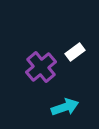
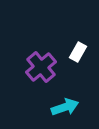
white rectangle: moved 3 px right; rotated 24 degrees counterclockwise
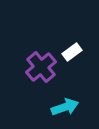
white rectangle: moved 6 px left; rotated 24 degrees clockwise
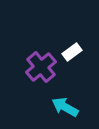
cyan arrow: rotated 132 degrees counterclockwise
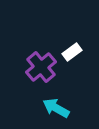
cyan arrow: moved 9 px left, 1 px down
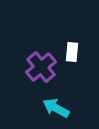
white rectangle: rotated 48 degrees counterclockwise
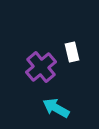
white rectangle: rotated 18 degrees counterclockwise
